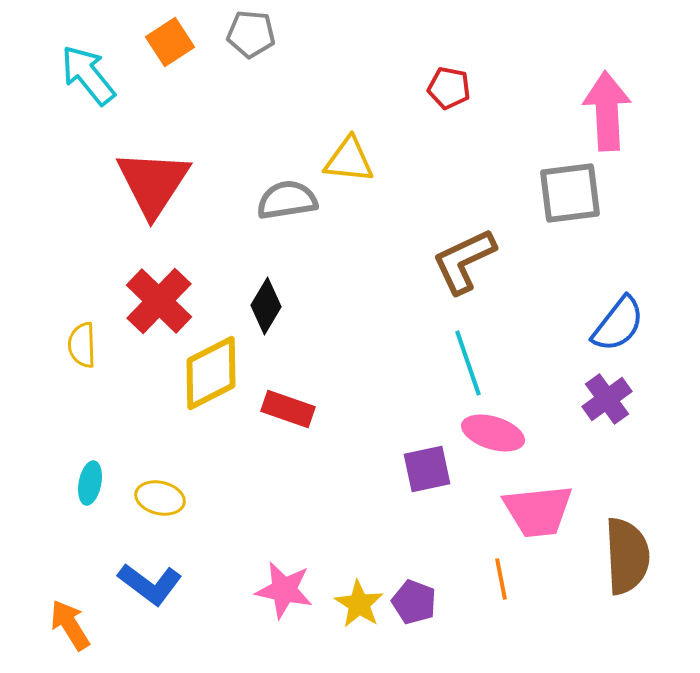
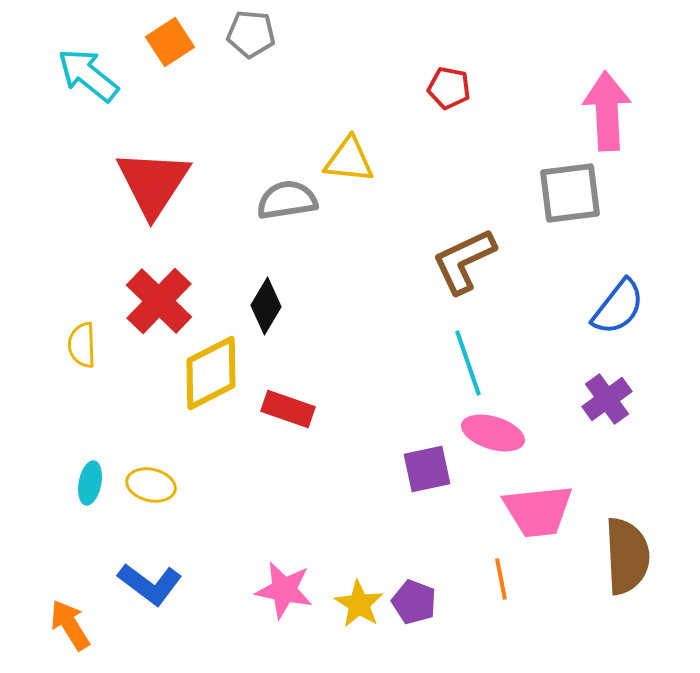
cyan arrow: rotated 12 degrees counterclockwise
blue semicircle: moved 17 px up
yellow ellipse: moved 9 px left, 13 px up
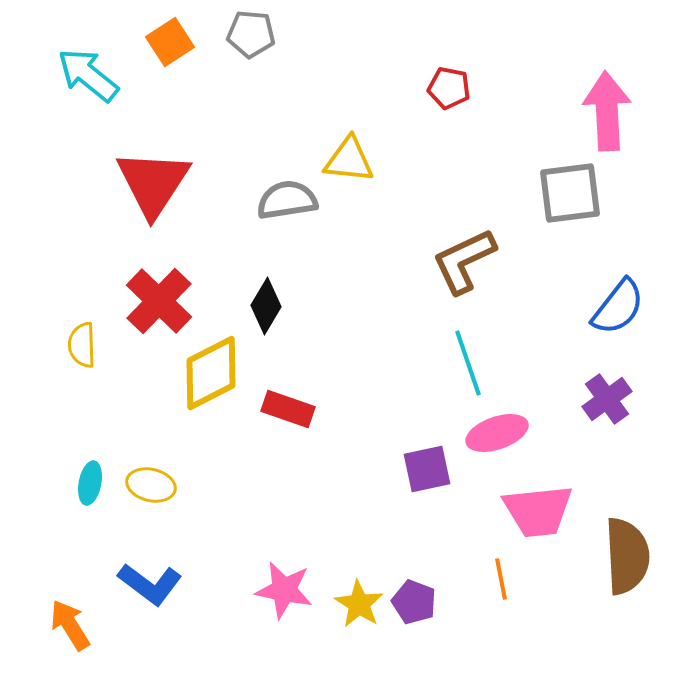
pink ellipse: moved 4 px right; rotated 36 degrees counterclockwise
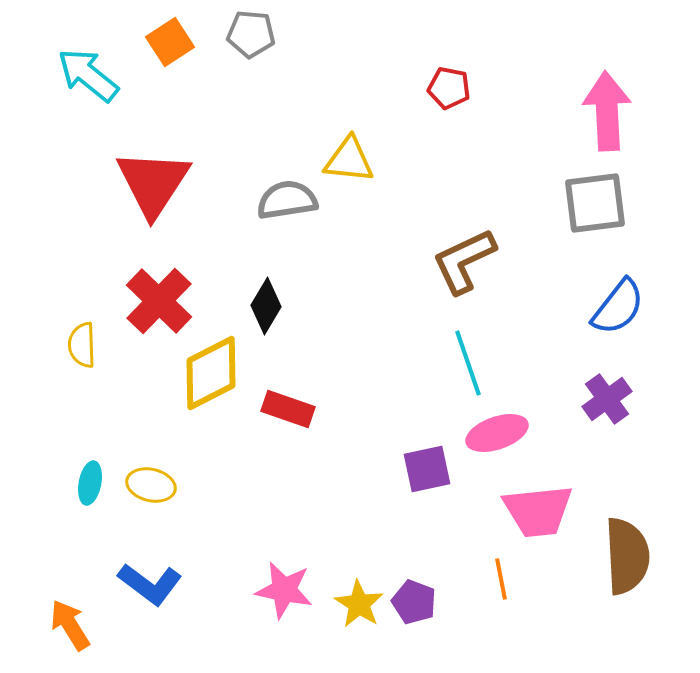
gray square: moved 25 px right, 10 px down
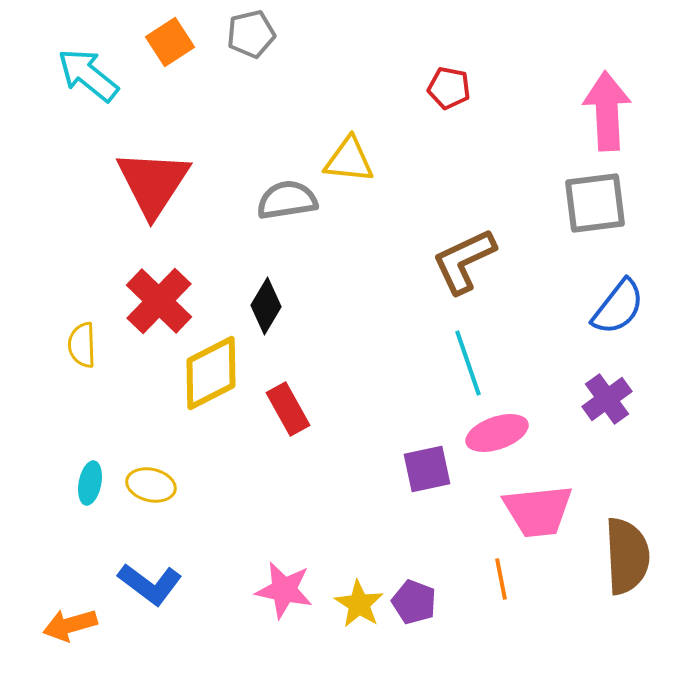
gray pentagon: rotated 18 degrees counterclockwise
red rectangle: rotated 42 degrees clockwise
orange arrow: rotated 74 degrees counterclockwise
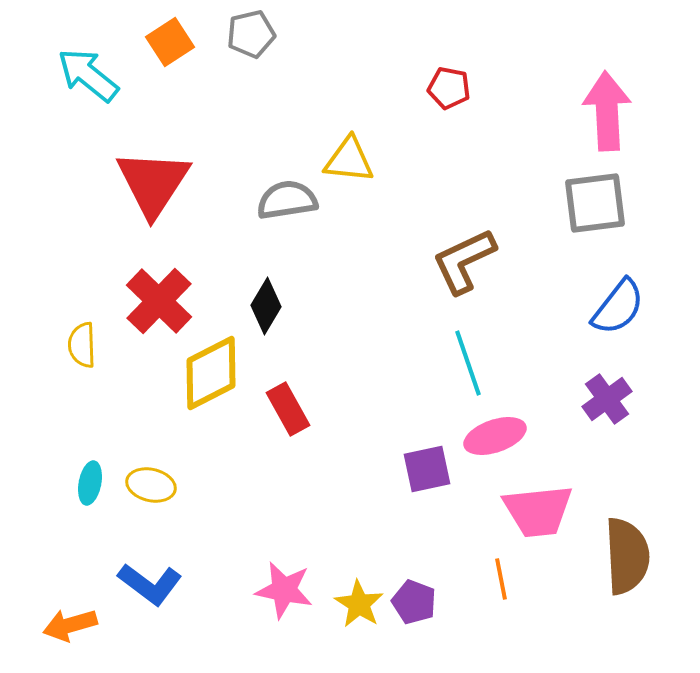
pink ellipse: moved 2 px left, 3 px down
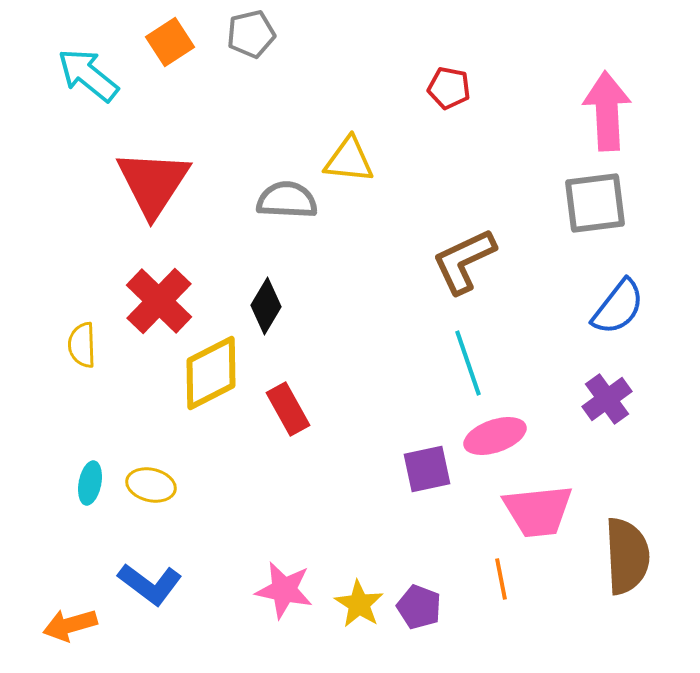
gray semicircle: rotated 12 degrees clockwise
purple pentagon: moved 5 px right, 5 px down
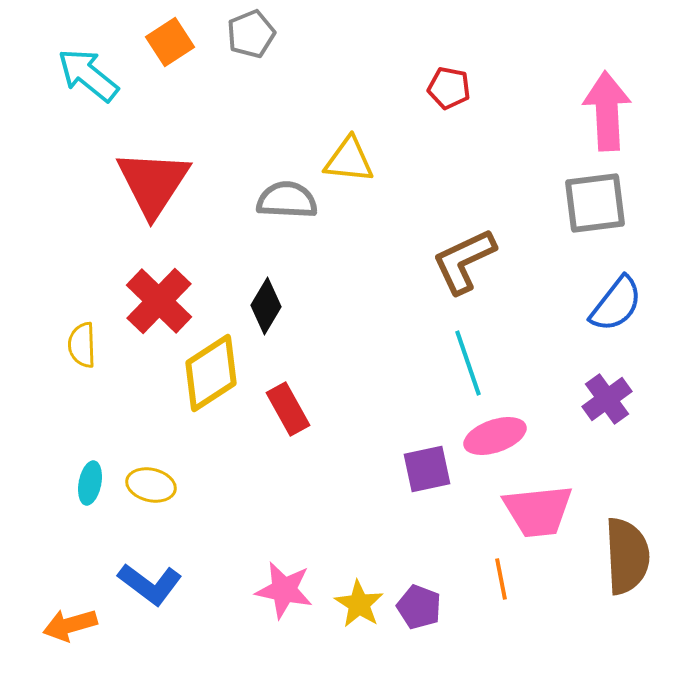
gray pentagon: rotated 9 degrees counterclockwise
blue semicircle: moved 2 px left, 3 px up
yellow diamond: rotated 6 degrees counterclockwise
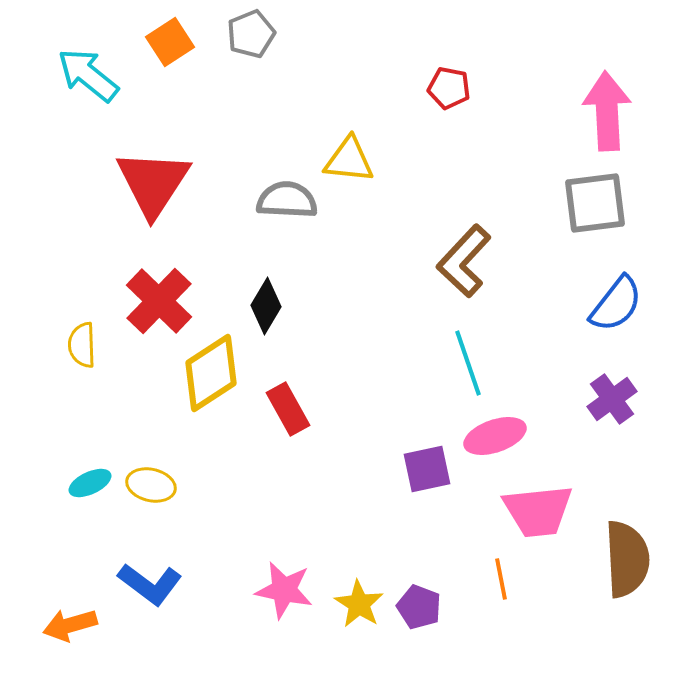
brown L-shape: rotated 22 degrees counterclockwise
purple cross: moved 5 px right
cyan ellipse: rotated 54 degrees clockwise
brown semicircle: moved 3 px down
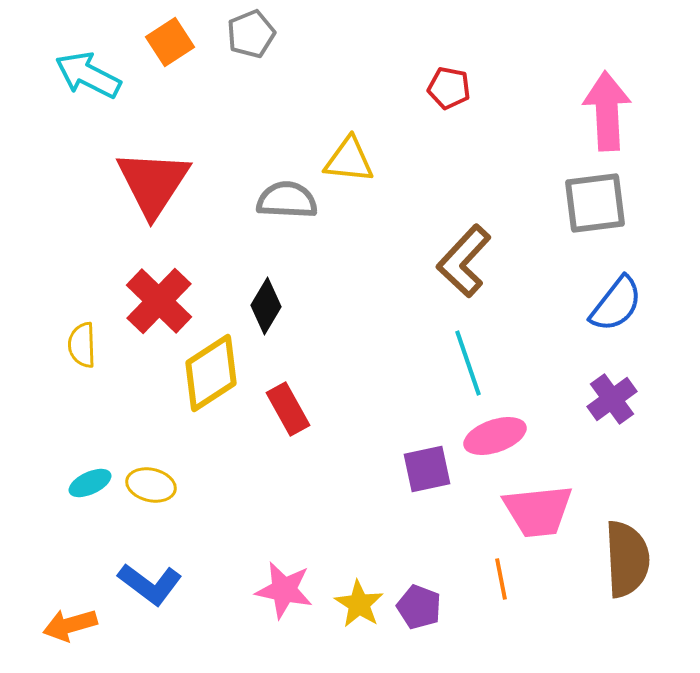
cyan arrow: rotated 12 degrees counterclockwise
